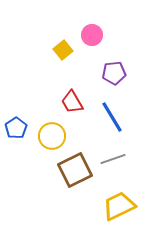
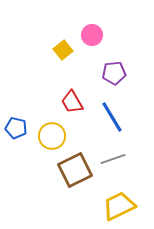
blue pentagon: rotated 25 degrees counterclockwise
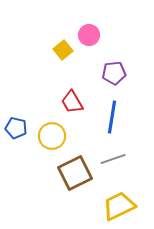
pink circle: moved 3 px left
blue line: rotated 40 degrees clockwise
brown square: moved 3 px down
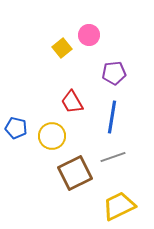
yellow square: moved 1 px left, 2 px up
gray line: moved 2 px up
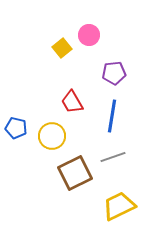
blue line: moved 1 px up
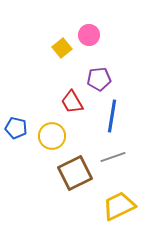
purple pentagon: moved 15 px left, 6 px down
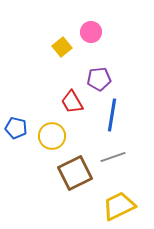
pink circle: moved 2 px right, 3 px up
yellow square: moved 1 px up
blue line: moved 1 px up
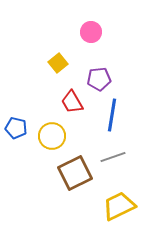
yellow square: moved 4 px left, 16 px down
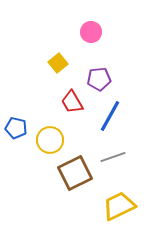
blue line: moved 2 px left, 1 px down; rotated 20 degrees clockwise
yellow circle: moved 2 px left, 4 px down
